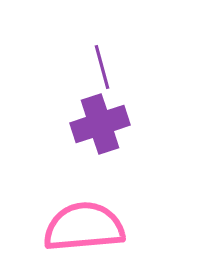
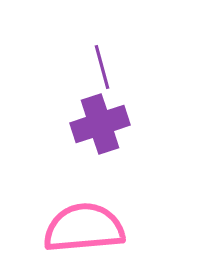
pink semicircle: moved 1 px down
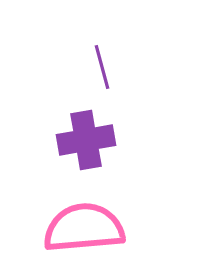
purple cross: moved 14 px left, 16 px down; rotated 8 degrees clockwise
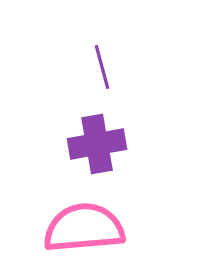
purple cross: moved 11 px right, 4 px down
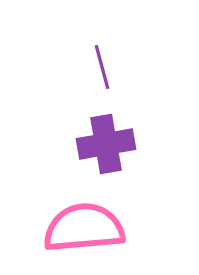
purple cross: moved 9 px right
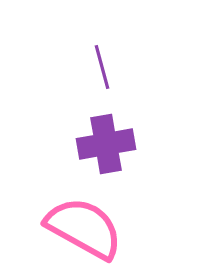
pink semicircle: rotated 34 degrees clockwise
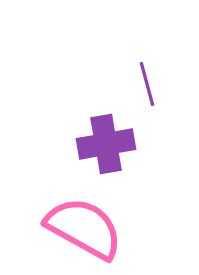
purple line: moved 45 px right, 17 px down
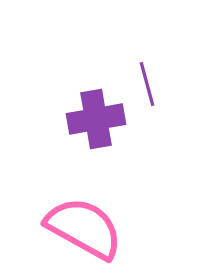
purple cross: moved 10 px left, 25 px up
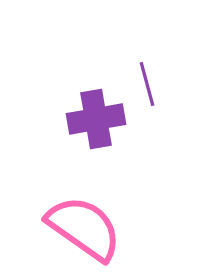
pink semicircle: rotated 6 degrees clockwise
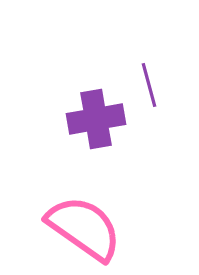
purple line: moved 2 px right, 1 px down
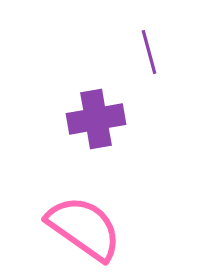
purple line: moved 33 px up
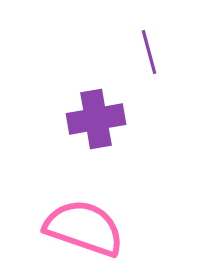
pink semicircle: rotated 16 degrees counterclockwise
